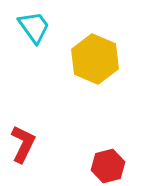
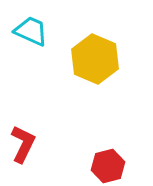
cyan trapezoid: moved 3 px left, 4 px down; rotated 30 degrees counterclockwise
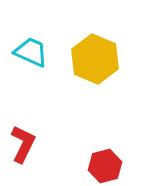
cyan trapezoid: moved 21 px down
red hexagon: moved 3 px left
